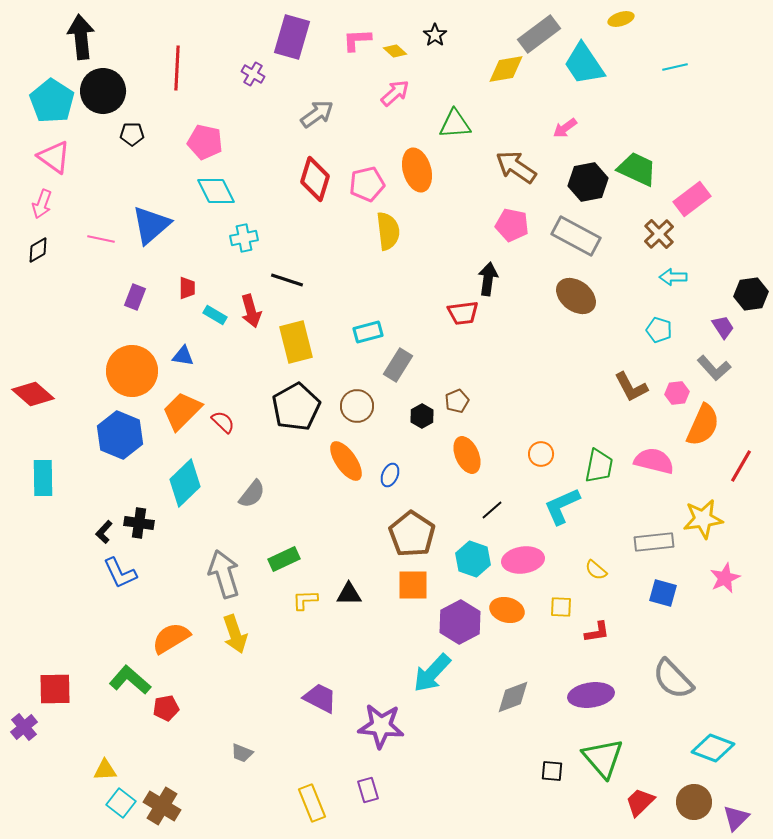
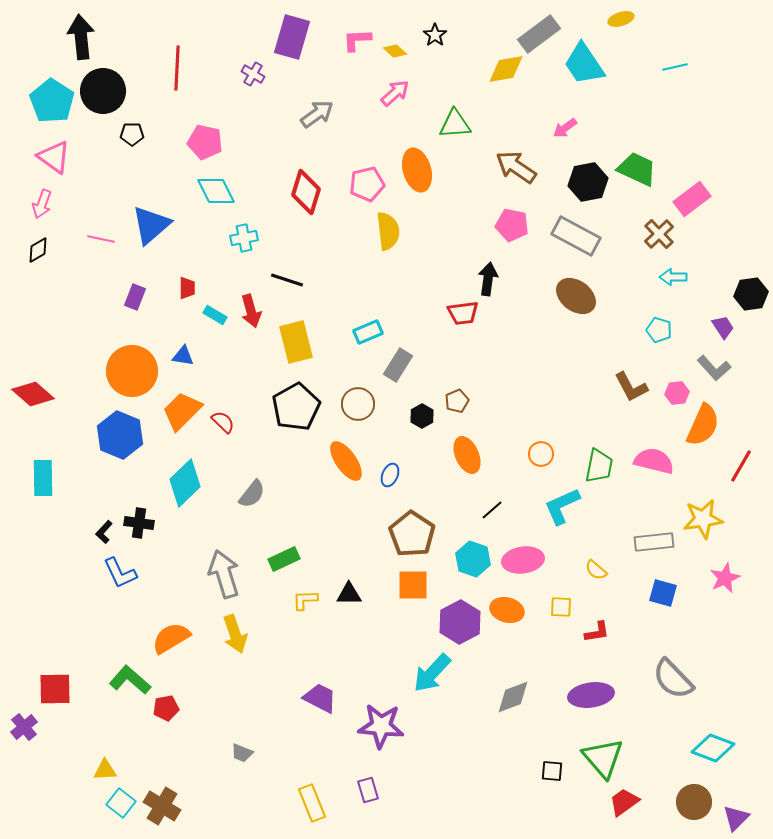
red diamond at (315, 179): moved 9 px left, 13 px down
cyan rectangle at (368, 332): rotated 8 degrees counterclockwise
brown circle at (357, 406): moved 1 px right, 2 px up
red trapezoid at (640, 802): moved 16 px left; rotated 8 degrees clockwise
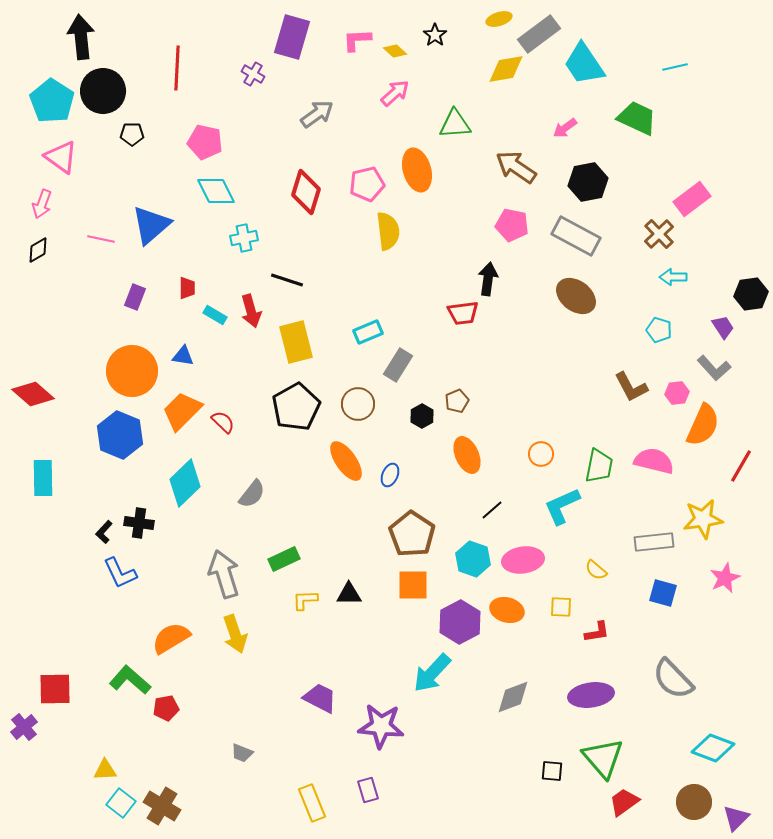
yellow ellipse at (621, 19): moved 122 px left
pink triangle at (54, 157): moved 7 px right
green trapezoid at (637, 169): moved 51 px up
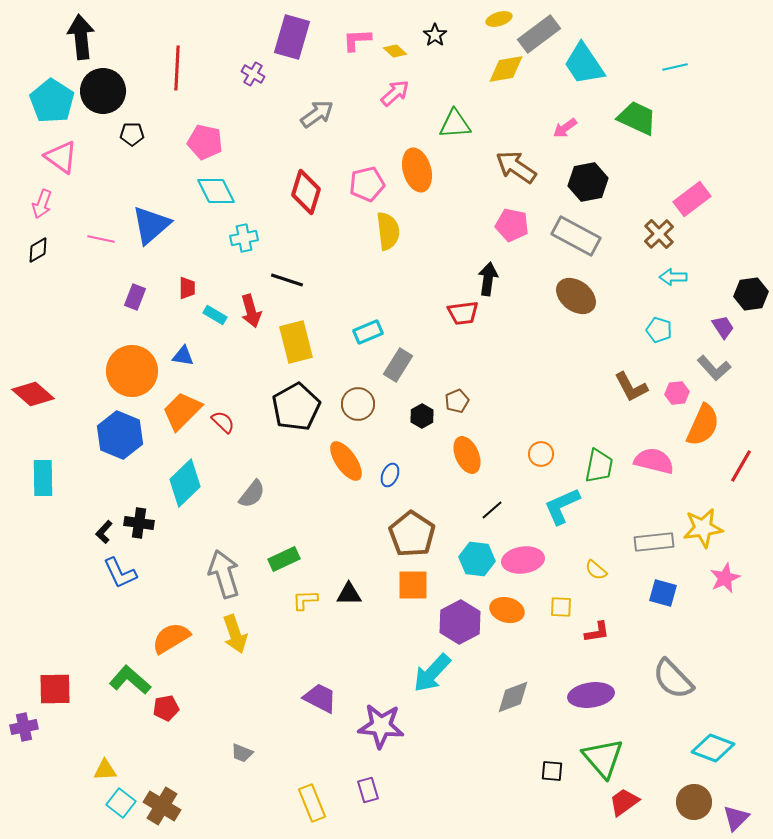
yellow star at (703, 519): moved 9 px down
cyan hexagon at (473, 559): moved 4 px right; rotated 12 degrees counterclockwise
purple cross at (24, 727): rotated 28 degrees clockwise
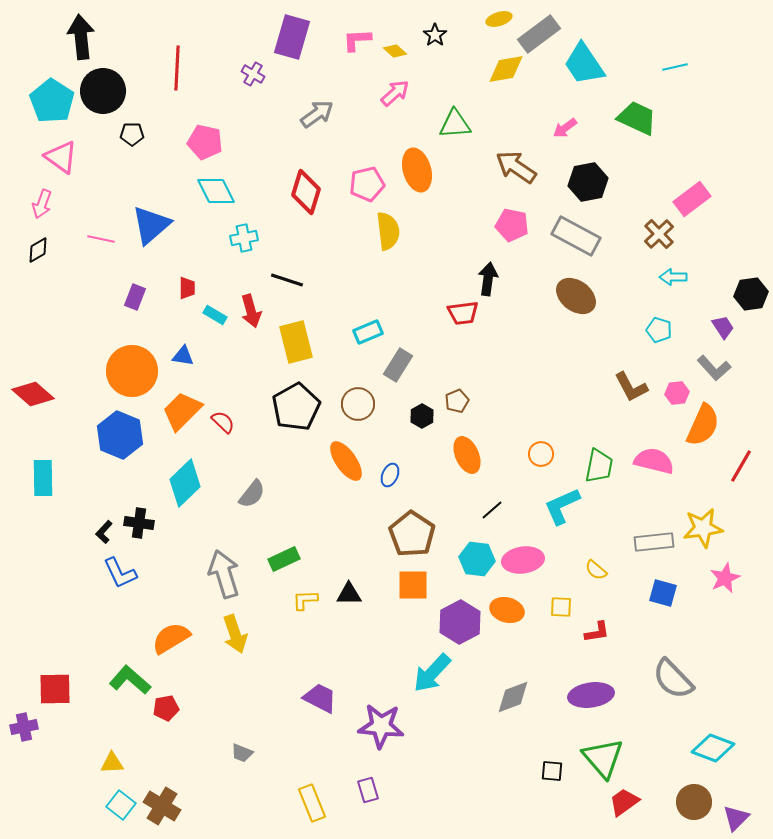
yellow triangle at (105, 770): moved 7 px right, 7 px up
cyan square at (121, 803): moved 2 px down
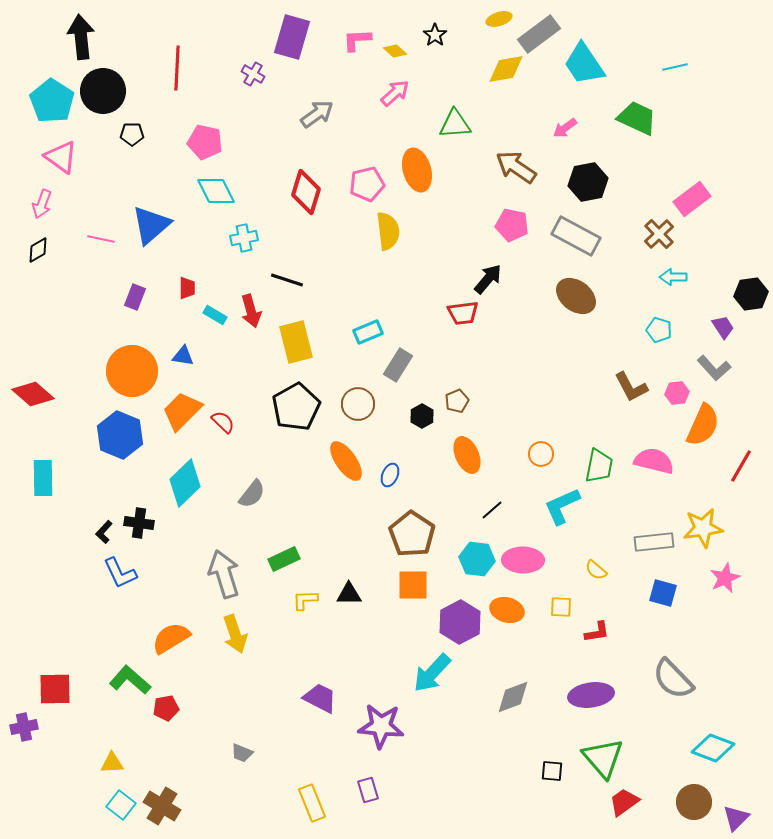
black arrow at (488, 279): rotated 32 degrees clockwise
pink ellipse at (523, 560): rotated 9 degrees clockwise
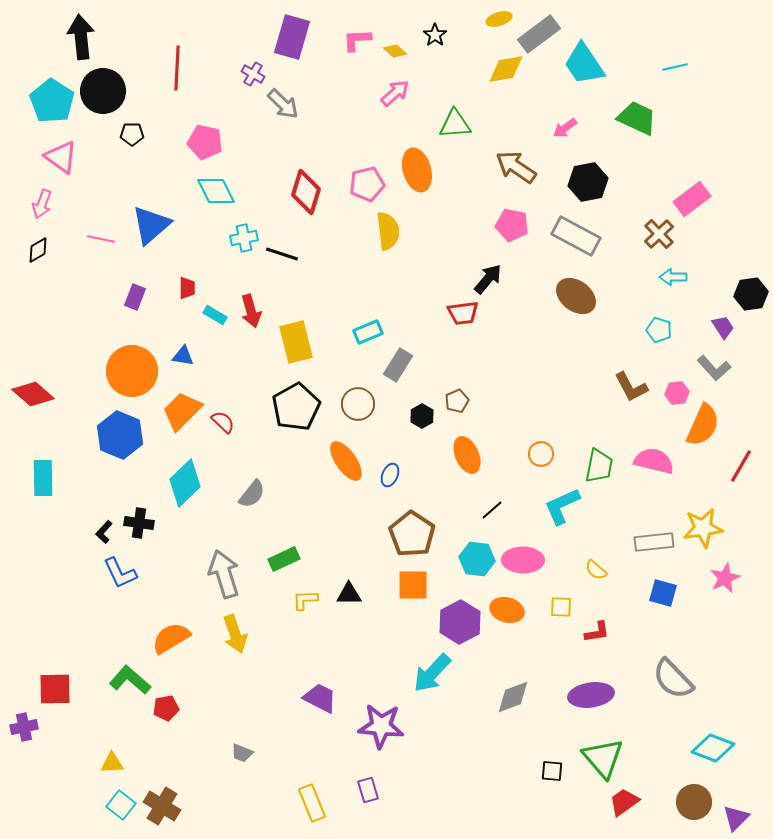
gray arrow at (317, 114): moved 34 px left, 10 px up; rotated 80 degrees clockwise
black line at (287, 280): moved 5 px left, 26 px up
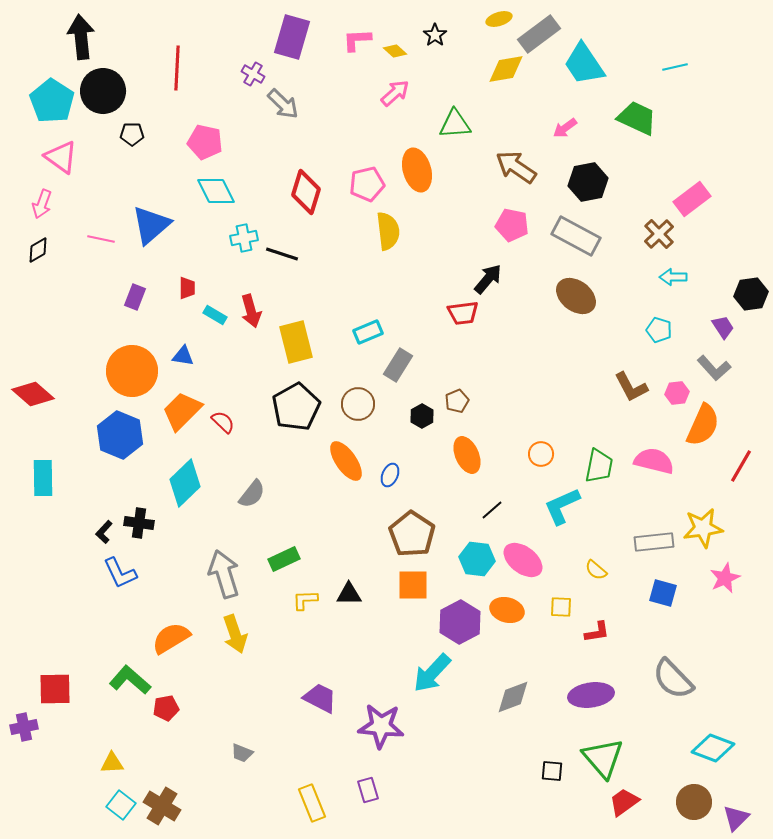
pink ellipse at (523, 560): rotated 36 degrees clockwise
